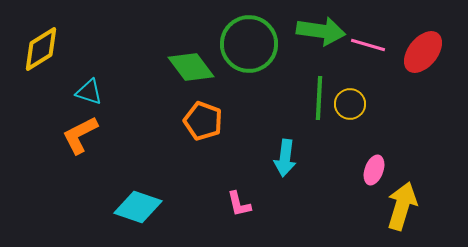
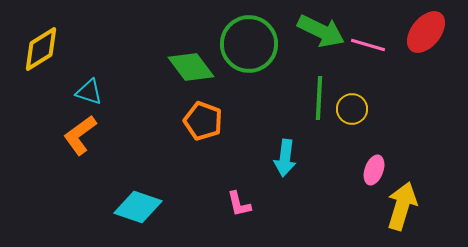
green arrow: rotated 18 degrees clockwise
red ellipse: moved 3 px right, 20 px up
yellow circle: moved 2 px right, 5 px down
orange L-shape: rotated 9 degrees counterclockwise
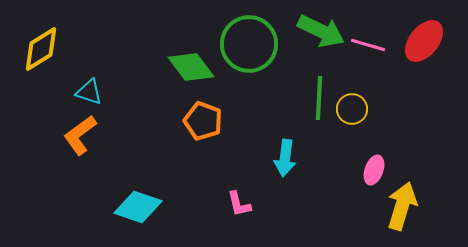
red ellipse: moved 2 px left, 9 px down
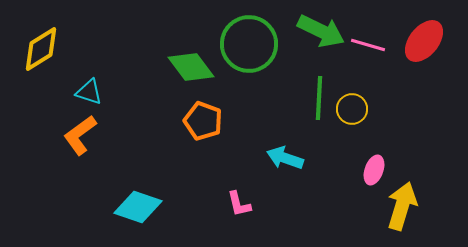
cyan arrow: rotated 102 degrees clockwise
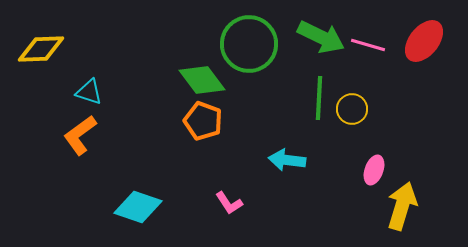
green arrow: moved 6 px down
yellow diamond: rotated 30 degrees clockwise
green diamond: moved 11 px right, 13 px down
cyan arrow: moved 2 px right, 2 px down; rotated 12 degrees counterclockwise
pink L-shape: moved 10 px left, 1 px up; rotated 20 degrees counterclockwise
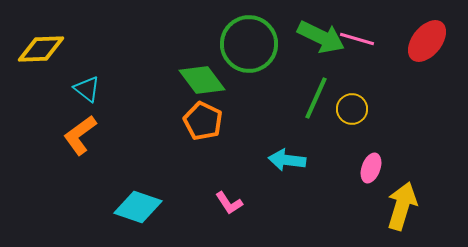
red ellipse: moved 3 px right
pink line: moved 11 px left, 6 px up
cyan triangle: moved 2 px left, 3 px up; rotated 20 degrees clockwise
green line: moved 3 px left; rotated 21 degrees clockwise
orange pentagon: rotated 6 degrees clockwise
pink ellipse: moved 3 px left, 2 px up
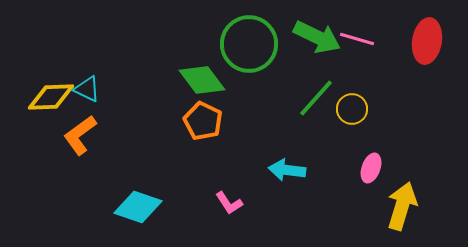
green arrow: moved 4 px left
red ellipse: rotated 30 degrees counterclockwise
yellow diamond: moved 10 px right, 48 px down
cyan triangle: rotated 12 degrees counterclockwise
green line: rotated 18 degrees clockwise
cyan arrow: moved 10 px down
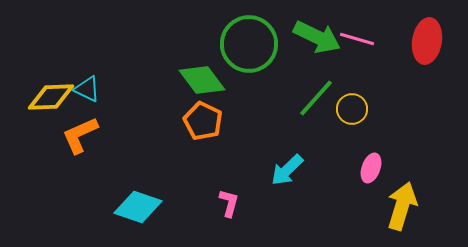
orange L-shape: rotated 12 degrees clockwise
cyan arrow: rotated 51 degrees counterclockwise
pink L-shape: rotated 132 degrees counterclockwise
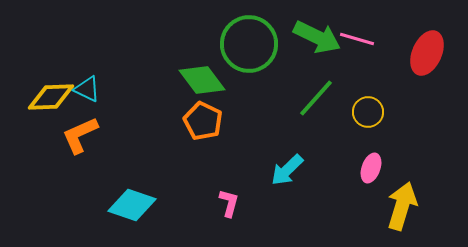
red ellipse: moved 12 px down; rotated 15 degrees clockwise
yellow circle: moved 16 px right, 3 px down
cyan diamond: moved 6 px left, 2 px up
